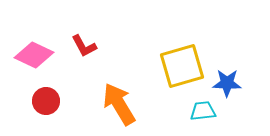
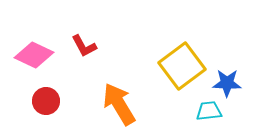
yellow square: rotated 21 degrees counterclockwise
cyan trapezoid: moved 6 px right
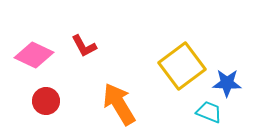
cyan trapezoid: moved 1 px down; rotated 28 degrees clockwise
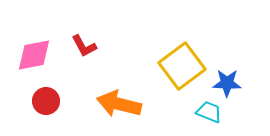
pink diamond: rotated 36 degrees counterclockwise
orange arrow: rotated 45 degrees counterclockwise
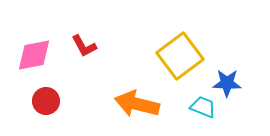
yellow square: moved 2 px left, 10 px up
orange arrow: moved 18 px right
cyan trapezoid: moved 6 px left, 5 px up
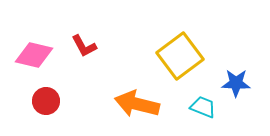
pink diamond: rotated 24 degrees clockwise
blue star: moved 9 px right
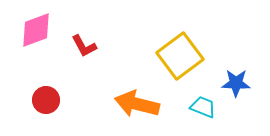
pink diamond: moved 2 px right, 25 px up; rotated 33 degrees counterclockwise
red circle: moved 1 px up
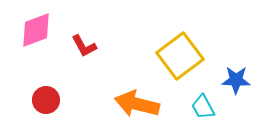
blue star: moved 3 px up
cyan trapezoid: rotated 140 degrees counterclockwise
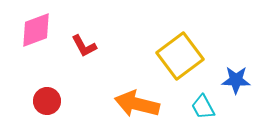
red circle: moved 1 px right, 1 px down
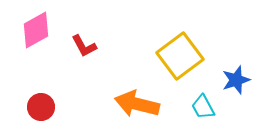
pink diamond: rotated 9 degrees counterclockwise
blue star: rotated 20 degrees counterclockwise
red circle: moved 6 px left, 6 px down
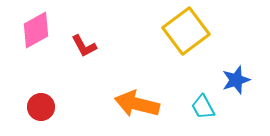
yellow square: moved 6 px right, 25 px up
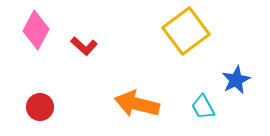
pink diamond: rotated 33 degrees counterclockwise
red L-shape: rotated 20 degrees counterclockwise
blue star: rotated 8 degrees counterclockwise
red circle: moved 1 px left
